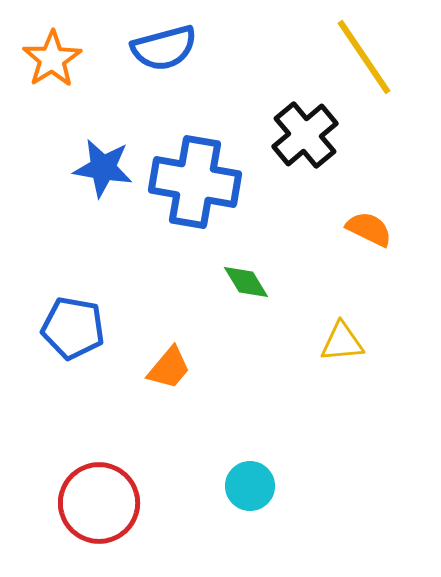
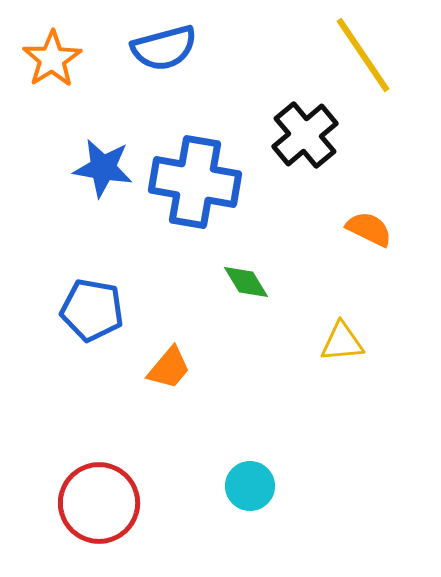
yellow line: moved 1 px left, 2 px up
blue pentagon: moved 19 px right, 18 px up
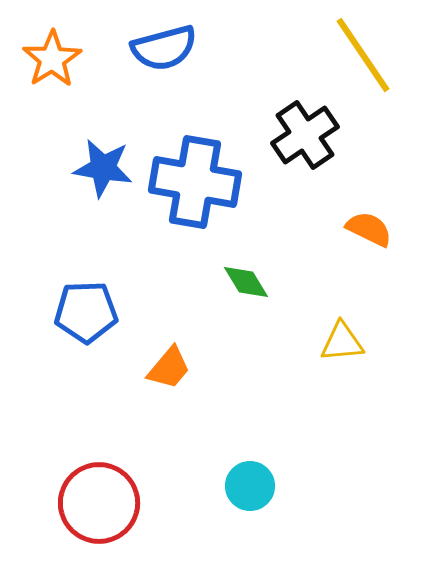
black cross: rotated 6 degrees clockwise
blue pentagon: moved 6 px left, 2 px down; rotated 12 degrees counterclockwise
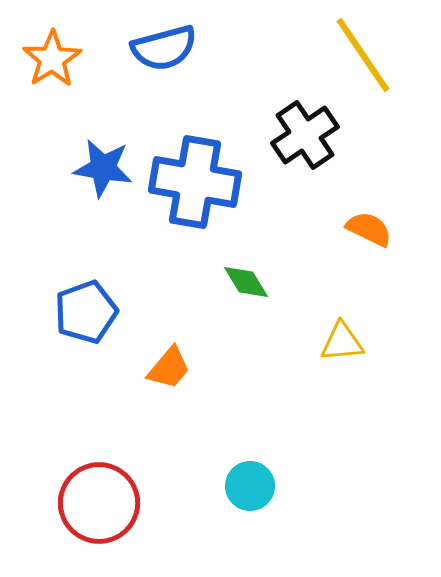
blue pentagon: rotated 18 degrees counterclockwise
